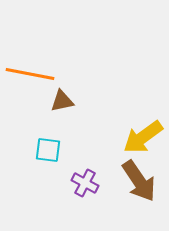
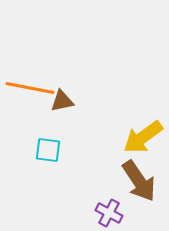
orange line: moved 14 px down
purple cross: moved 24 px right, 30 px down
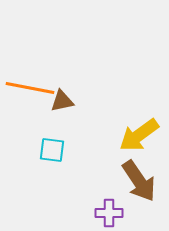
yellow arrow: moved 4 px left, 2 px up
cyan square: moved 4 px right
purple cross: rotated 28 degrees counterclockwise
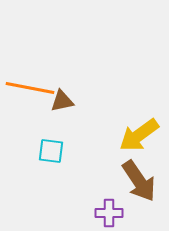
cyan square: moved 1 px left, 1 px down
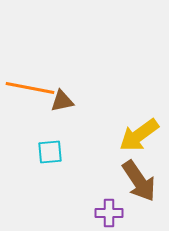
cyan square: moved 1 px left, 1 px down; rotated 12 degrees counterclockwise
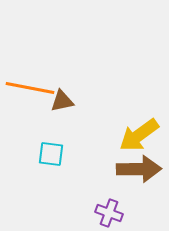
cyan square: moved 1 px right, 2 px down; rotated 12 degrees clockwise
brown arrow: moved 12 px up; rotated 57 degrees counterclockwise
purple cross: rotated 20 degrees clockwise
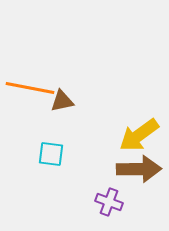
purple cross: moved 11 px up
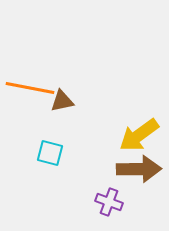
cyan square: moved 1 px left, 1 px up; rotated 8 degrees clockwise
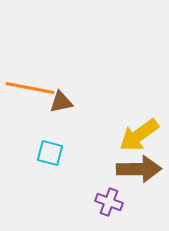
brown triangle: moved 1 px left, 1 px down
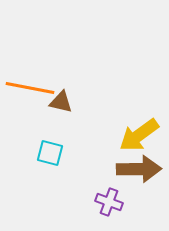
brown triangle: rotated 25 degrees clockwise
